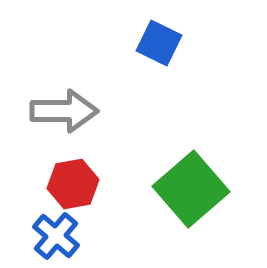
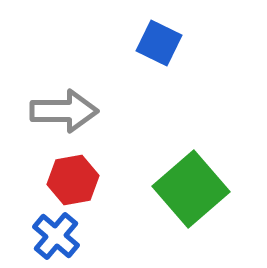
red hexagon: moved 4 px up
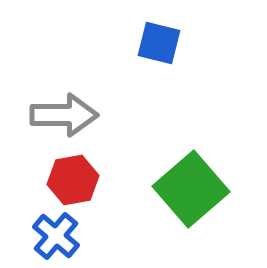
blue square: rotated 12 degrees counterclockwise
gray arrow: moved 4 px down
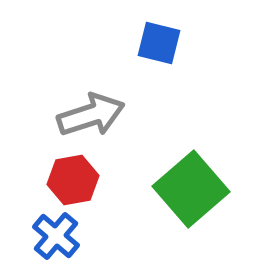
gray arrow: moved 27 px right; rotated 18 degrees counterclockwise
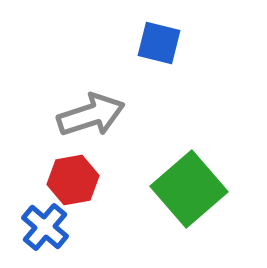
green square: moved 2 px left
blue cross: moved 11 px left, 9 px up
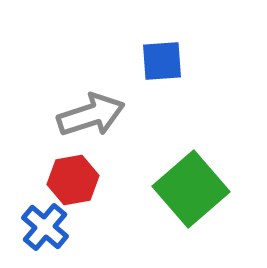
blue square: moved 3 px right, 18 px down; rotated 18 degrees counterclockwise
green square: moved 2 px right
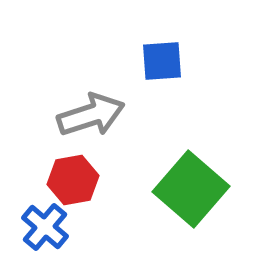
green square: rotated 8 degrees counterclockwise
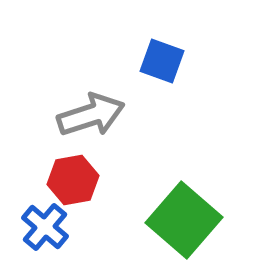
blue square: rotated 24 degrees clockwise
green square: moved 7 px left, 31 px down
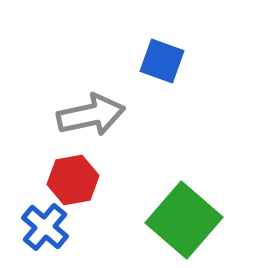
gray arrow: rotated 6 degrees clockwise
